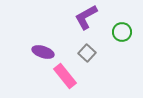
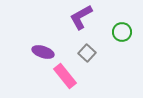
purple L-shape: moved 5 px left
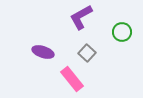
pink rectangle: moved 7 px right, 3 px down
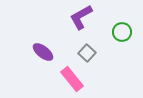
purple ellipse: rotated 20 degrees clockwise
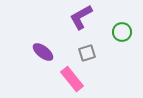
gray square: rotated 30 degrees clockwise
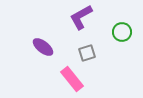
purple ellipse: moved 5 px up
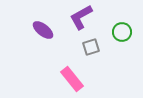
purple ellipse: moved 17 px up
gray square: moved 4 px right, 6 px up
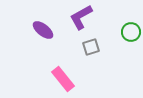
green circle: moved 9 px right
pink rectangle: moved 9 px left
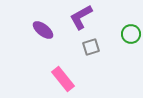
green circle: moved 2 px down
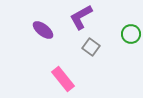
gray square: rotated 36 degrees counterclockwise
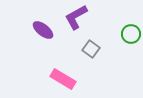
purple L-shape: moved 5 px left
gray square: moved 2 px down
pink rectangle: rotated 20 degrees counterclockwise
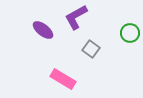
green circle: moved 1 px left, 1 px up
